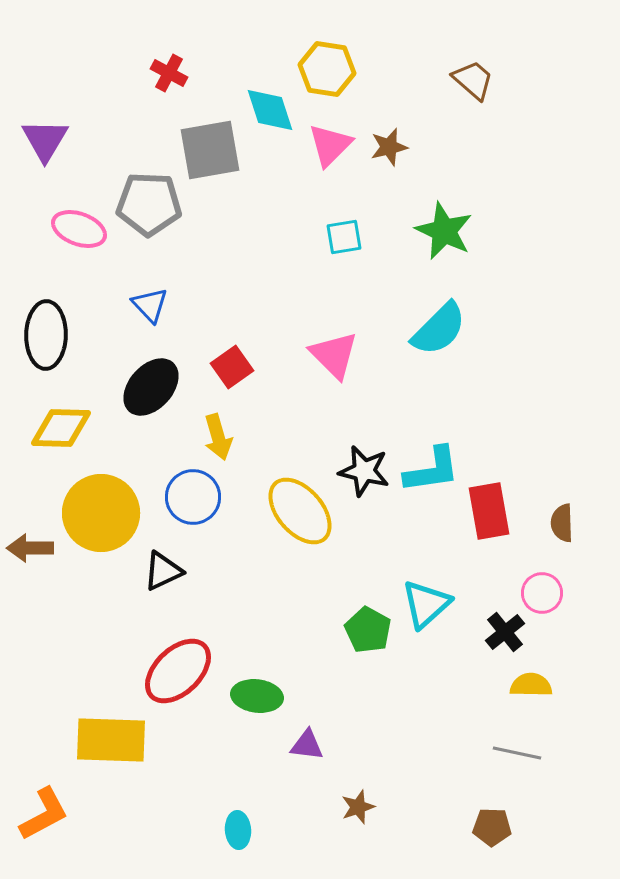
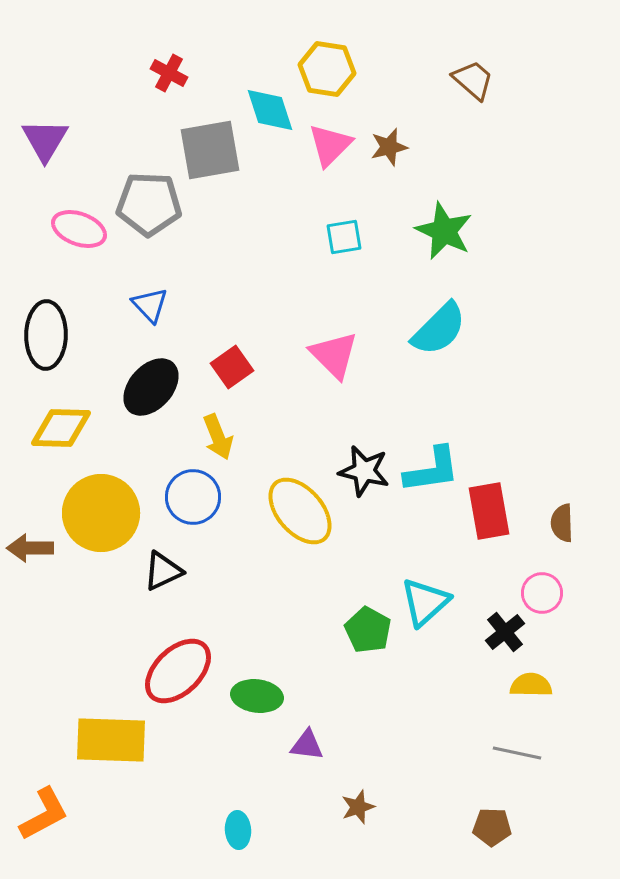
yellow arrow at (218, 437): rotated 6 degrees counterclockwise
cyan triangle at (426, 604): moved 1 px left, 2 px up
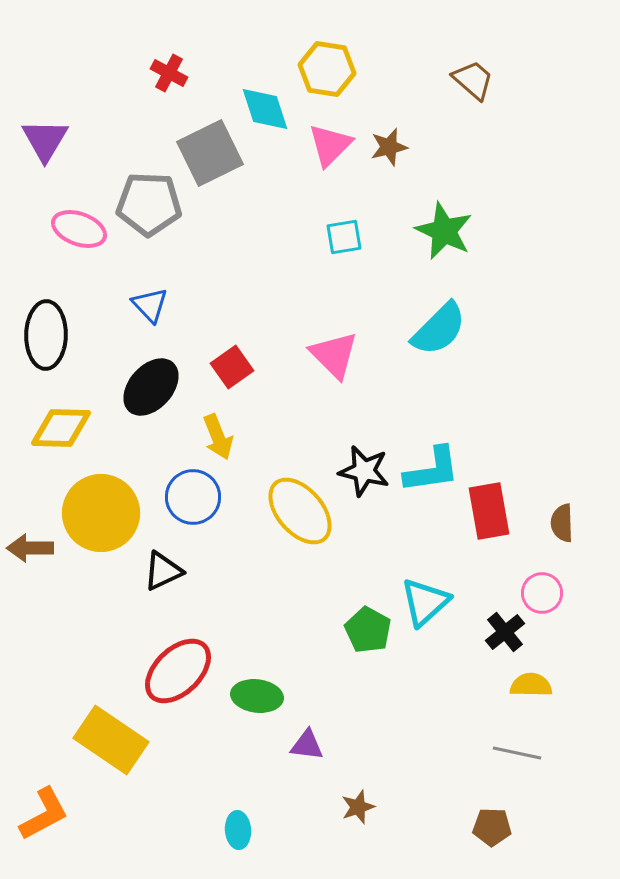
cyan diamond at (270, 110): moved 5 px left, 1 px up
gray square at (210, 150): moved 3 px down; rotated 16 degrees counterclockwise
yellow rectangle at (111, 740): rotated 32 degrees clockwise
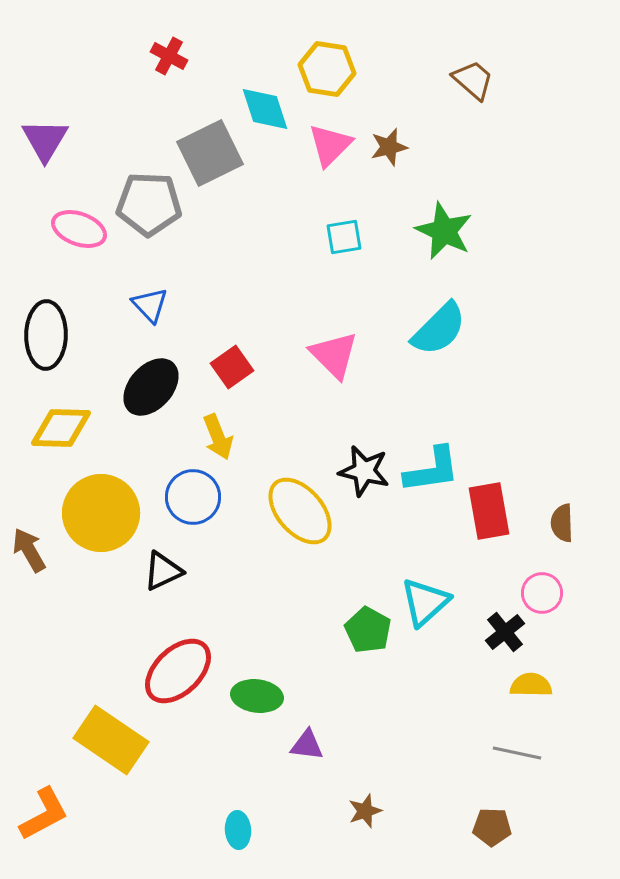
red cross at (169, 73): moved 17 px up
brown arrow at (30, 548): moved 1 px left, 2 px down; rotated 60 degrees clockwise
brown star at (358, 807): moved 7 px right, 4 px down
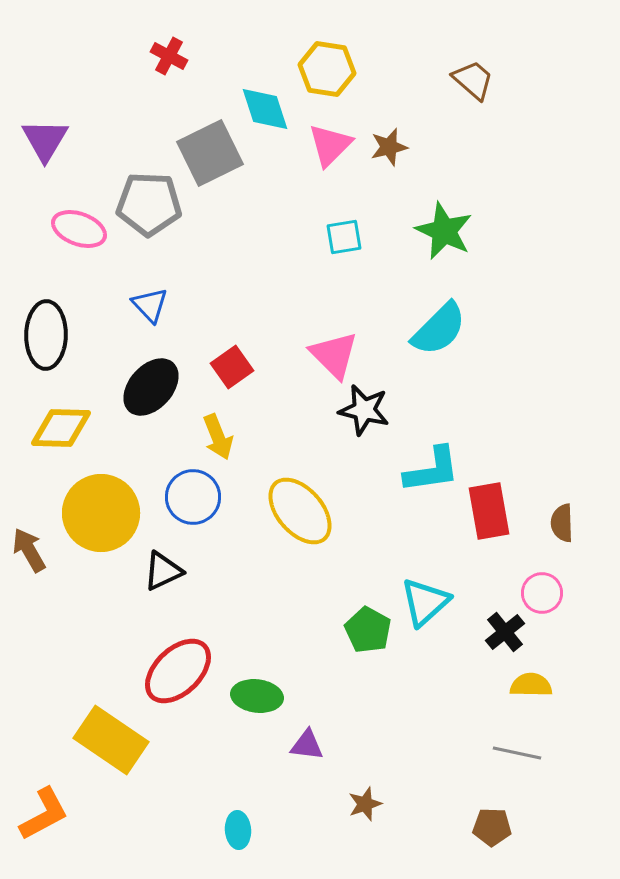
black star at (364, 471): moved 61 px up
brown star at (365, 811): moved 7 px up
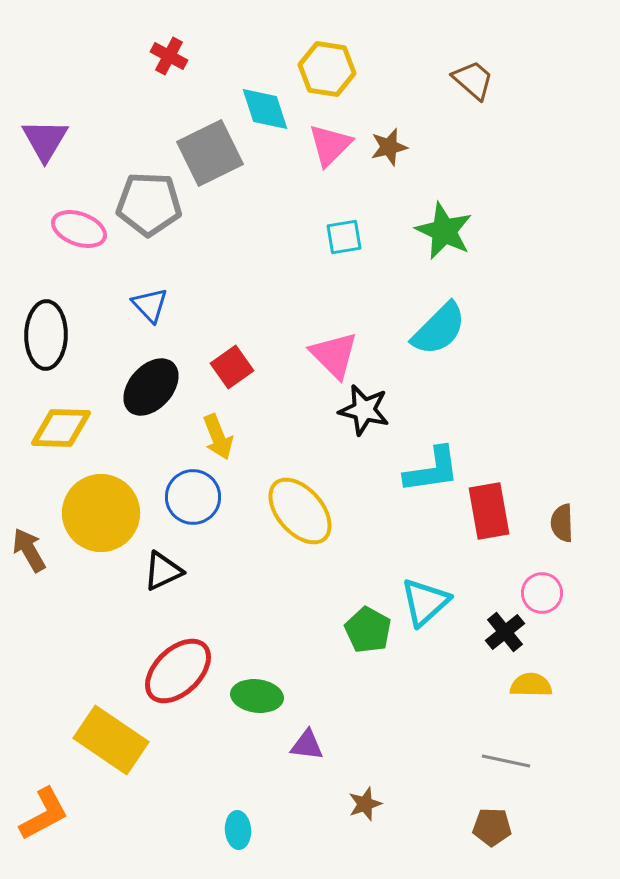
gray line at (517, 753): moved 11 px left, 8 px down
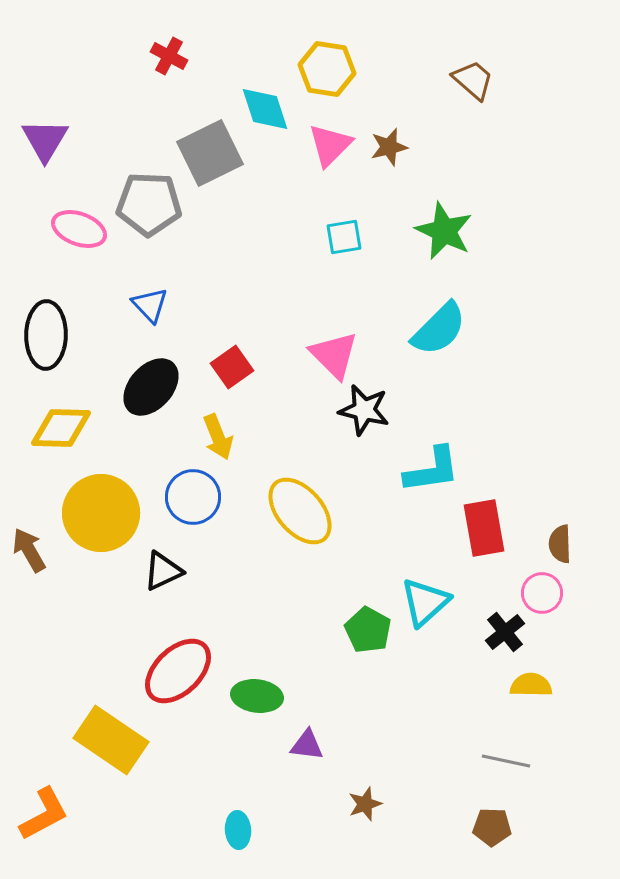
red rectangle at (489, 511): moved 5 px left, 17 px down
brown semicircle at (562, 523): moved 2 px left, 21 px down
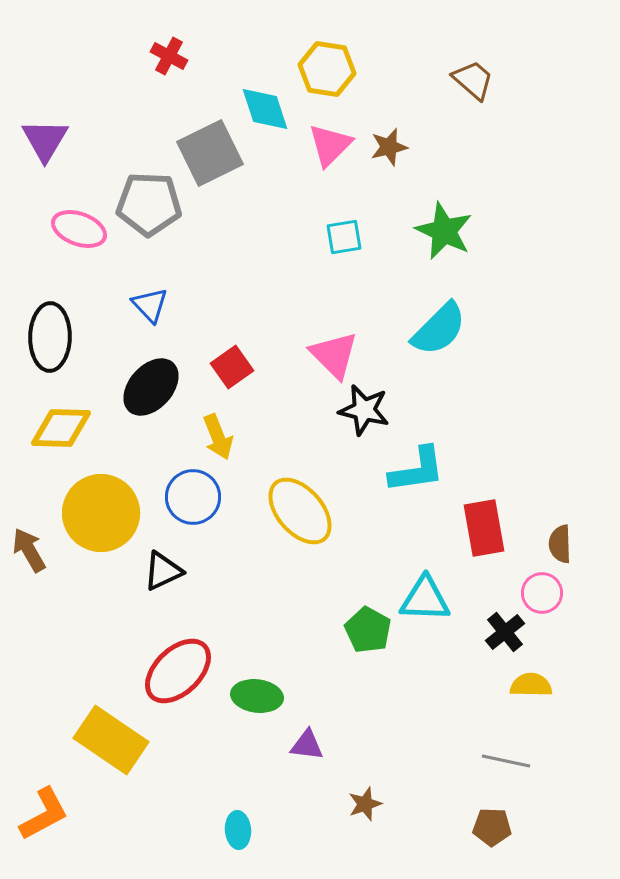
black ellipse at (46, 335): moved 4 px right, 2 px down
cyan L-shape at (432, 470): moved 15 px left
cyan triangle at (425, 602): moved 3 px up; rotated 44 degrees clockwise
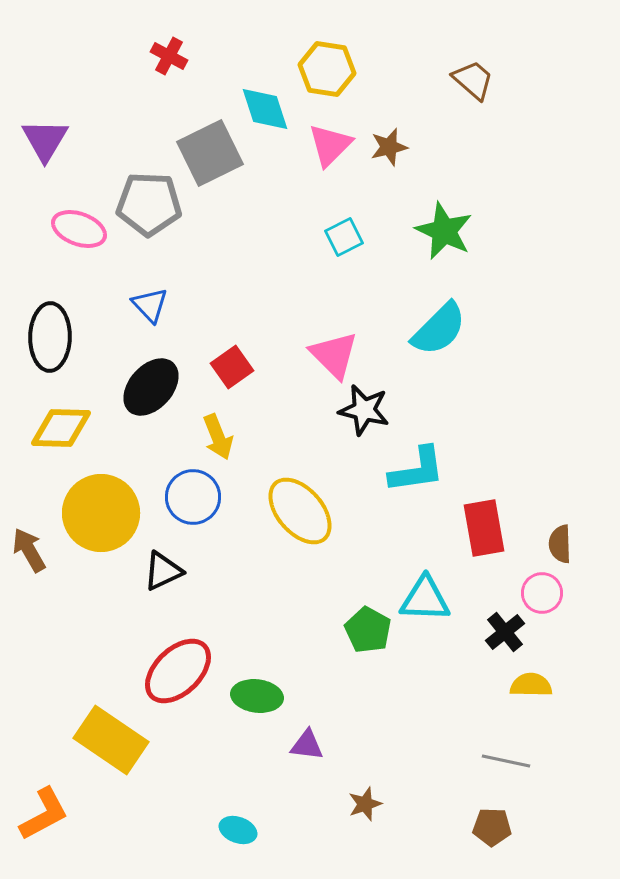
cyan square at (344, 237): rotated 18 degrees counterclockwise
cyan ellipse at (238, 830): rotated 66 degrees counterclockwise
